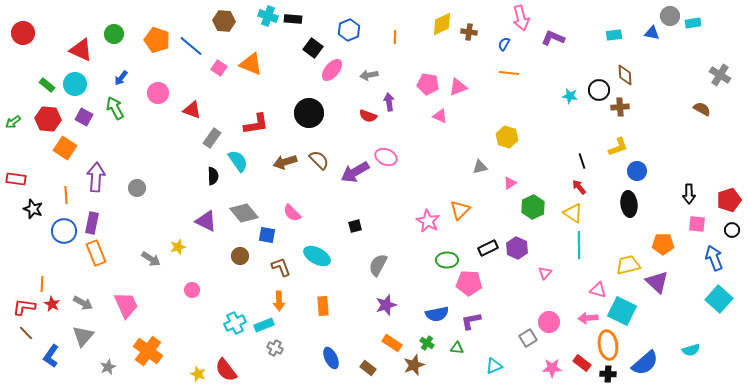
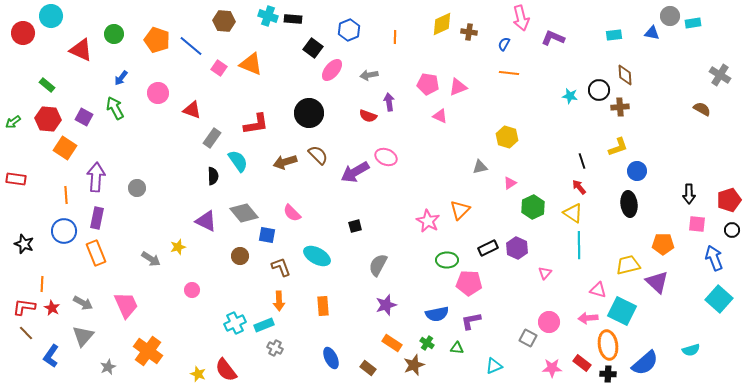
cyan circle at (75, 84): moved 24 px left, 68 px up
brown semicircle at (319, 160): moved 1 px left, 5 px up
black star at (33, 209): moved 9 px left, 35 px down
purple rectangle at (92, 223): moved 5 px right, 5 px up
red star at (52, 304): moved 4 px down
gray square at (528, 338): rotated 30 degrees counterclockwise
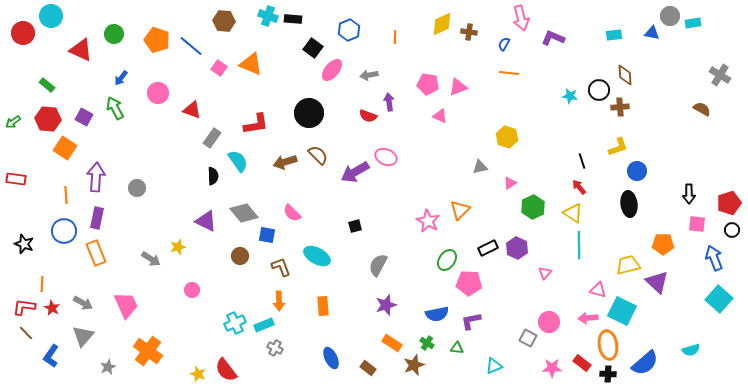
red pentagon at (729, 200): moved 3 px down
green ellipse at (447, 260): rotated 55 degrees counterclockwise
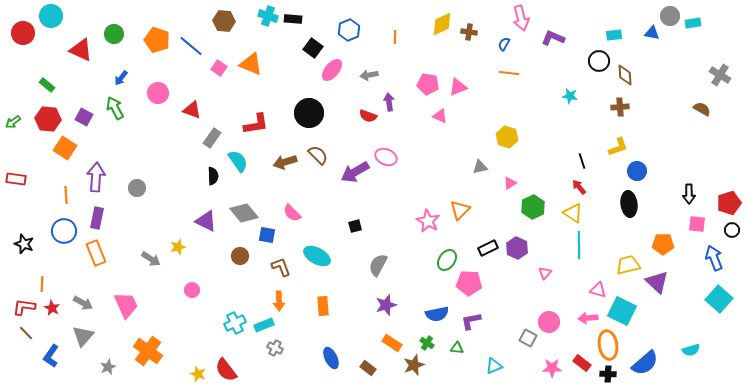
black circle at (599, 90): moved 29 px up
